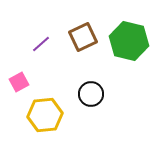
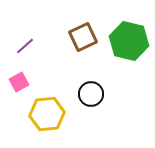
purple line: moved 16 px left, 2 px down
yellow hexagon: moved 2 px right, 1 px up
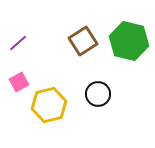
brown square: moved 4 px down; rotated 8 degrees counterclockwise
purple line: moved 7 px left, 3 px up
black circle: moved 7 px right
yellow hexagon: moved 2 px right, 9 px up; rotated 8 degrees counterclockwise
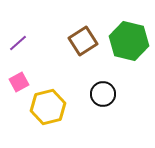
black circle: moved 5 px right
yellow hexagon: moved 1 px left, 2 px down
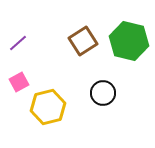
black circle: moved 1 px up
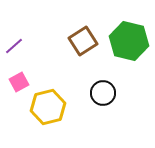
purple line: moved 4 px left, 3 px down
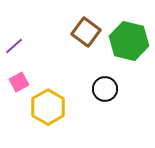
brown square: moved 3 px right, 9 px up; rotated 20 degrees counterclockwise
black circle: moved 2 px right, 4 px up
yellow hexagon: rotated 16 degrees counterclockwise
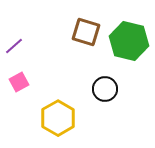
brown square: rotated 20 degrees counterclockwise
yellow hexagon: moved 10 px right, 11 px down
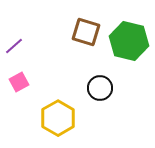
black circle: moved 5 px left, 1 px up
